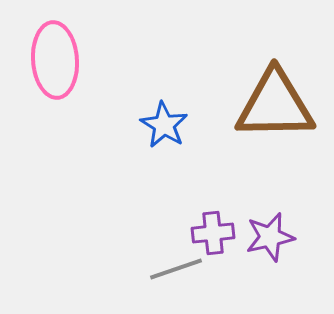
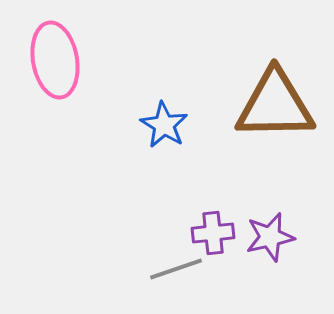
pink ellipse: rotated 6 degrees counterclockwise
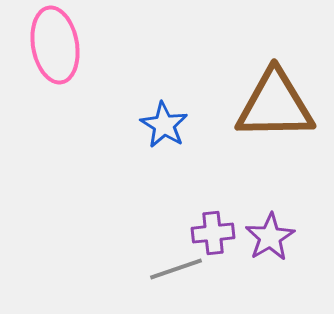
pink ellipse: moved 15 px up
purple star: rotated 18 degrees counterclockwise
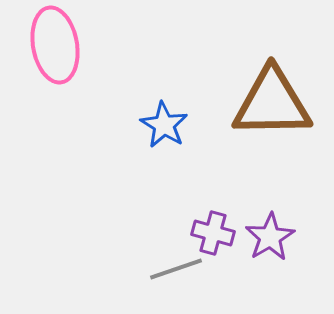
brown triangle: moved 3 px left, 2 px up
purple cross: rotated 21 degrees clockwise
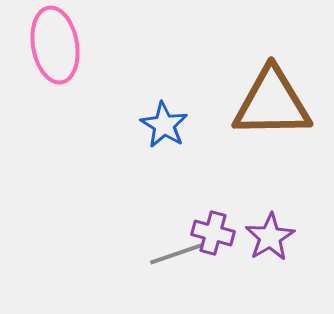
gray line: moved 15 px up
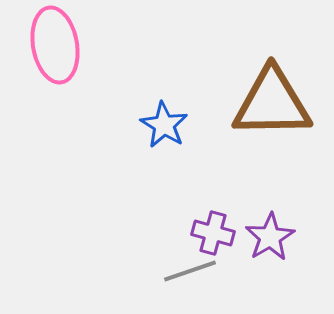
gray line: moved 14 px right, 17 px down
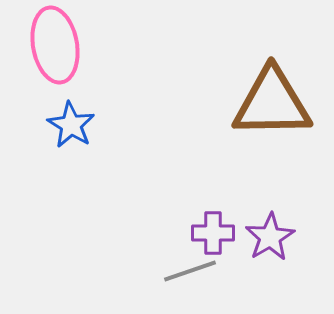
blue star: moved 93 px left
purple cross: rotated 15 degrees counterclockwise
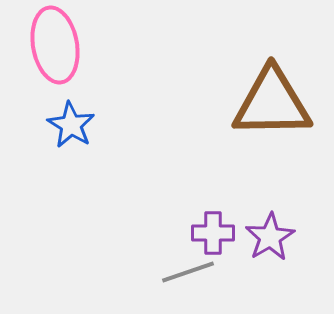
gray line: moved 2 px left, 1 px down
